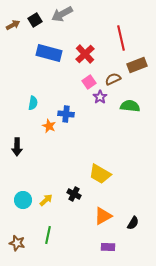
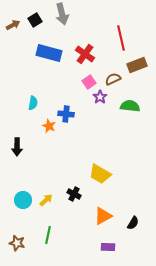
gray arrow: rotated 75 degrees counterclockwise
red cross: rotated 12 degrees counterclockwise
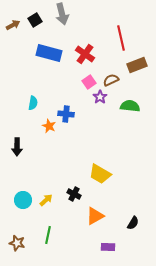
brown semicircle: moved 2 px left, 1 px down
orange triangle: moved 8 px left
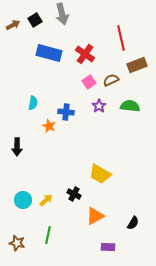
purple star: moved 1 px left, 9 px down
blue cross: moved 2 px up
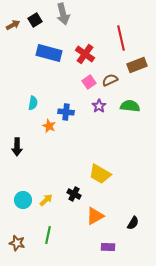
gray arrow: moved 1 px right
brown semicircle: moved 1 px left
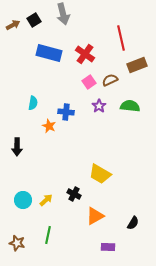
black square: moved 1 px left
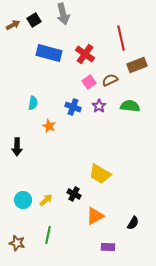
blue cross: moved 7 px right, 5 px up; rotated 14 degrees clockwise
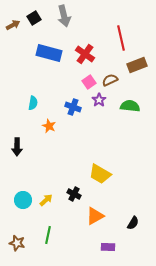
gray arrow: moved 1 px right, 2 px down
black square: moved 2 px up
purple star: moved 6 px up
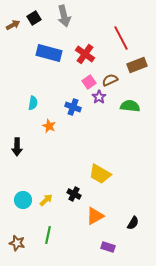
red line: rotated 15 degrees counterclockwise
purple star: moved 3 px up
purple rectangle: rotated 16 degrees clockwise
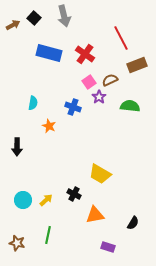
black square: rotated 16 degrees counterclockwise
orange triangle: moved 1 px up; rotated 18 degrees clockwise
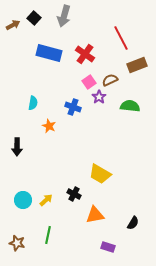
gray arrow: rotated 30 degrees clockwise
